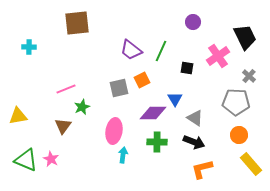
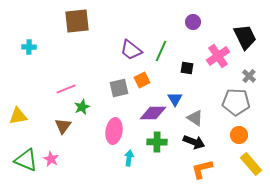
brown square: moved 2 px up
cyan arrow: moved 6 px right, 3 px down
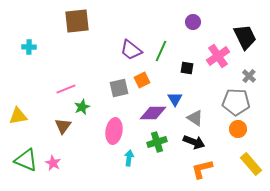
orange circle: moved 1 px left, 6 px up
green cross: rotated 18 degrees counterclockwise
pink star: moved 2 px right, 4 px down
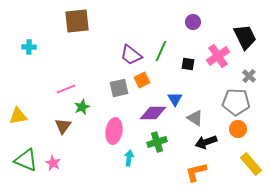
purple trapezoid: moved 5 px down
black square: moved 1 px right, 4 px up
black arrow: moved 12 px right; rotated 140 degrees clockwise
orange L-shape: moved 6 px left, 3 px down
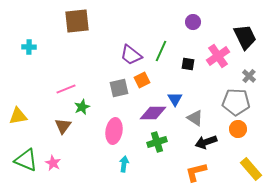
cyan arrow: moved 5 px left, 6 px down
yellow rectangle: moved 5 px down
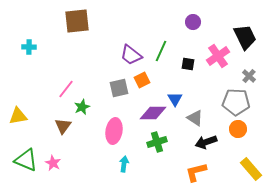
pink line: rotated 30 degrees counterclockwise
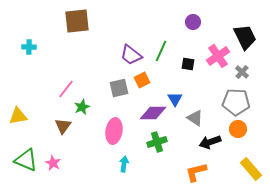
gray cross: moved 7 px left, 4 px up
black arrow: moved 4 px right
